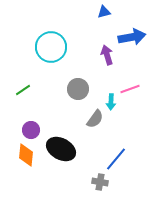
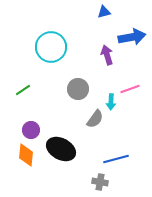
blue line: rotated 35 degrees clockwise
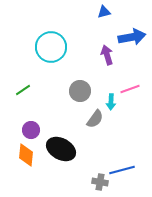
gray circle: moved 2 px right, 2 px down
blue line: moved 6 px right, 11 px down
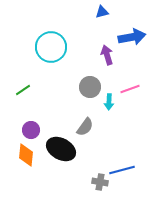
blue triangle: moved 2 px left
gray circle: moved 10 px right, 4 px up
cyan arrow: moved 2 px left
gray semicircle: moved 10 px left, 8 px down
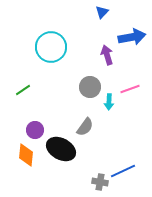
blue triangle: rotated 32 degrees counterclockwise
purple circle: moved 4 px right
blue line: moved 1 px right, 1 px down; rotated 10 degrees counterclockwise
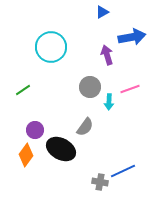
blue triangle: rotated 16 degrees clockwise
orange diamond: rotated 30 degrees clockwise
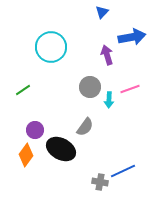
blue triangle: rotated 16 degrees counterclockwise
cyan arrow: moved 2 px up
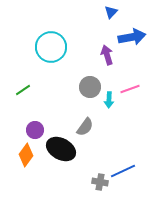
blue triangle: moved 9 px right
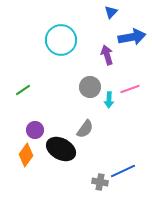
cyan circle: moved 10 px right, 7 px up
gray semicircle: moved 2 px down
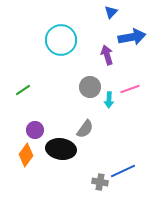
black ellipse: rotated 20 degrees counterclockwise
